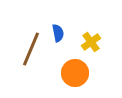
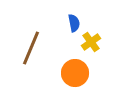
blue semicircle: moved 16 px right, 10 px up
brown line: moved 1 px up
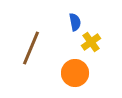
blue semicircle: moved 1 px right, 1 px up
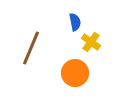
yellow cross: rotated 18 degrees counterclockwise
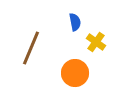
yellow cross: moved 5 px right
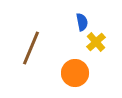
blue semicircle: moved 7 px right
yellow cross: rotated 12 degrees clockwise
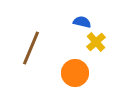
blue semicircle: rotated 66 degrees counterclockwise
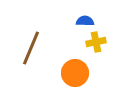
blue semicircle: moved 3 px right, 1 px up; rotated 12 degrees counterclockwise
yellow cross: rotated 30 degrees clockwise
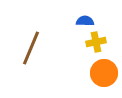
orange circle: moved 29 px right
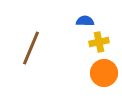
yellow cross: moved 3 px right
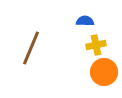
yellow cross: moved 3 px left, 3 px down
orange circle: moved 1 px up
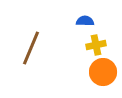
orange circle: moved 1 px left
